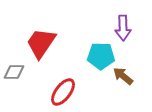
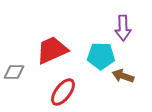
red trapezoid: moved 11 px right, 7 px down; rotated 32 degrees clockwise
brown arrow: rotated 20 degrees counterclockwise
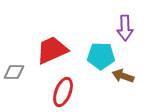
purple arrow: moved 2 px right
red ellipse: rotated 16 degrees counterclockwise
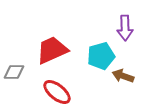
cyan pentagon: rotated 16 degrees counterclockwise
red ellipse: moved 6 px left; rotated 72 degrees counterclockwise
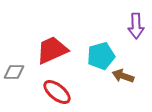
purple arrow: moved 11 px right, 2 px up
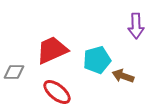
cyan pentagon: moved 4 px left, 4 px down
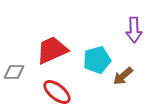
purple arrow: moved 2 px left, 4 px down
brown arrow: rotated 60 degrees counterclockwise
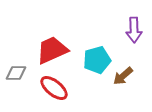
gray diamond: moved 2 px right, 1 px down
red ellipse: moved 3 px left, 4 px up
